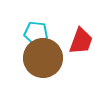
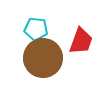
cyan pentagon: moved 4 px up
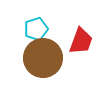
cyan pentagon: rotated 25 degrees counterclockwise
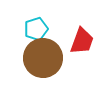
red trapezoid: moved 1 px right
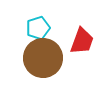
cyan pentagon: moved 2 px right, 1 px up
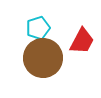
red trapezoid: rotated 8 degrees clockwise
